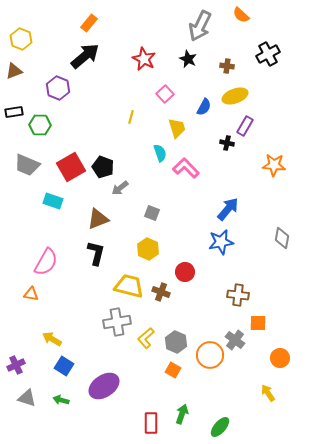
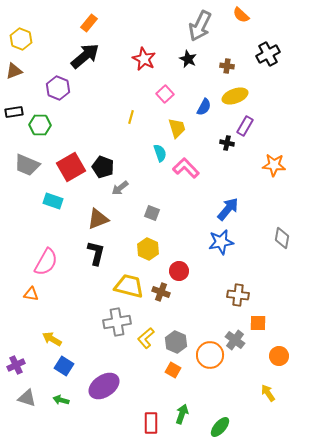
red circle at (185, 272): moved 6 px left, 1 px up
orange circle at (280, 358): moved 1 px left, 2 px up
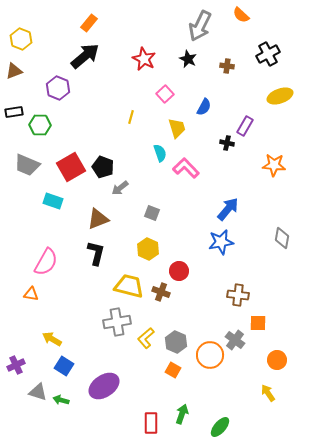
yellow ellipse at (235, 96): moved 45 px right
orange circle at (279, 356): moved 2 px left, 4 px down
gray triangle at (27, 398): moved 11 px right, 6 px up
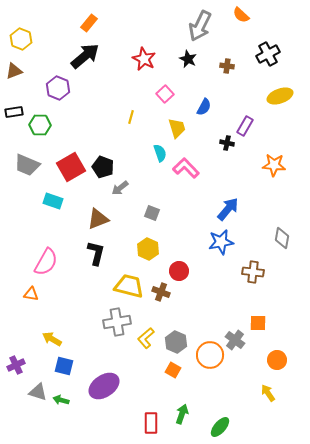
brown cross at (238, 295): moved 15 px right, 23 px up
blue square at (64, 366): rotated 18 degrees counterclockwise
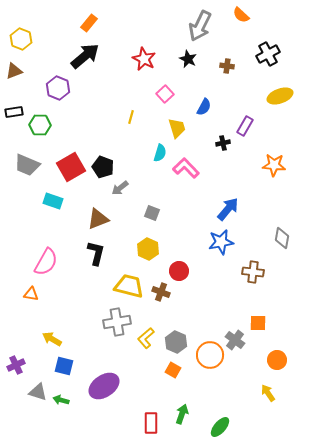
black cross at (227, 143): moved 4 px left; rotated 24 degrees counterclockwise
cyan semicircle at (160, 153): rotated 36 degrees clockwise
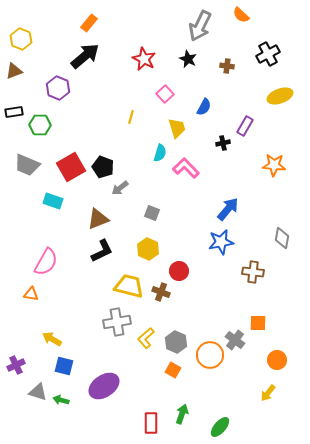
black L-shape at (96, 253): moved 6 px right, 2 px up; rotated 50 degrees clockwise
yellow arrow at (268, 393): rotated 108 degrees counterclockwise
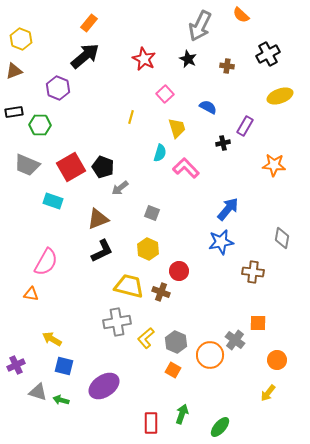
blue semicircle at (204, 107): moved 4 px right; rotated 90 degrees counterclockwise
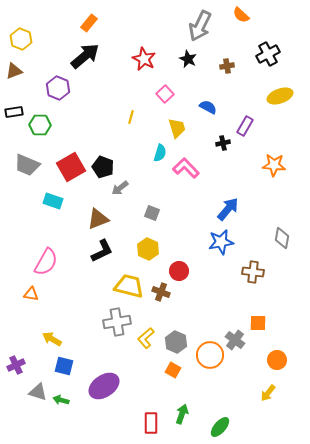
brown cross at (227, 66): rotated 16 degrees counterclockwise
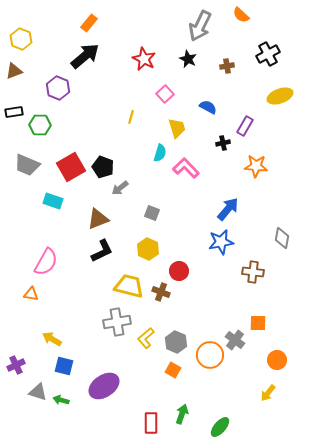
orange star at (274, 165): moved 18 px left, 1 px down
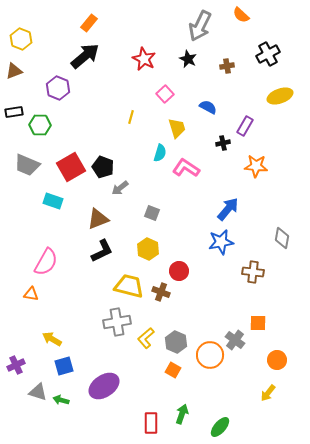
pink L-shape at (186, 168): rotated 12 degrees counterclockwise
blue square at (64, 366): rotated 30 degrees counterclockwise
